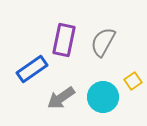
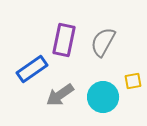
yellow square: rotated 24 degrees clockwise
gray arrow: moved 1 px left, 3 px up
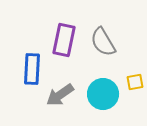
gray semicircle: rotated 60 degrees counterclockwise
blue rectangle: rotated 52 degrees counterclockwise
yellow square: moved 2 px right, 1 px down
cyan circle: moved 3 px up
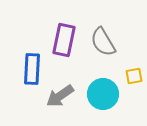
yellow square: moved 1 px left, 6 px up
gray arrow: moved 1 px down
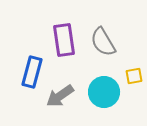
purple rectangle: rotated 20 degrees counterclockwise
blue rectangle: moved 3 px down; rotated 12 degrees clockwise
cyan circle: moved 1 px right, 2 px up
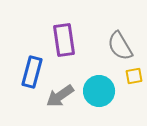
gray semicircle: moved 17 px right, 4 px down
cyan circle: moved 5 px left, 1 px up
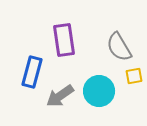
gray semicircle: moved 1 px left, 1 px down
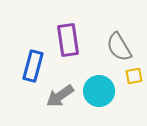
purple rectangle: moved 4 px right
blue rectangle: moved 1 px right, 6 px up
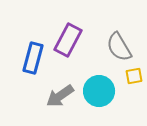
purple rectangle: rotated 36 degrees clockwise
blue rectangle: moved 8 px up
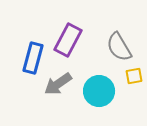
gray arrow: moved 2 px left, 12 px up
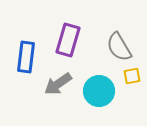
purple rectangle: rotated 12 degrees counterclockwise
blue rectangle: moved 7 px left, 1 px up; rotated 8 degrees counterclockwise
yellow square: moved 2 px left
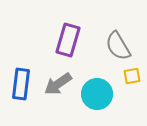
gray semicircle: moved 1 px left, 1 px up
blue rectangle: moved 5 px left, 27 px down
cyan circle: moved 2 px left, 3 px down
